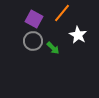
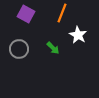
orange line: rotated 18 degrees counterclockwise
purple square: moved 8 px left, 5 px up
gray circle: moved 14 px left, 8 px down
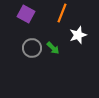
white star: rotated 24 degrees clockwise
gray circle: moved 13 px right, 1 px up
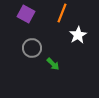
white star: rotated 12 degrees counterclockwise
green arrow: moved 16 px down
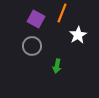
purple square: moved 10 px right, 5 px down
gray circle: moved 2 px up
green arrow: moved 4 px right, 2 px down; rotated 56 degrees clockwise
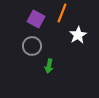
green arrow: moved 8 px left
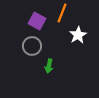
purple square: moved 1 px right, 2 px down
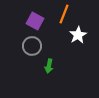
orange line: moved 2 px right, 1 px down
purple square: moved 2 px left
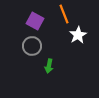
orange line: rotated 42 degrees counterclockwise
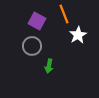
purple square: moved 2 px right
